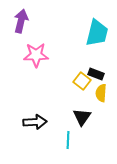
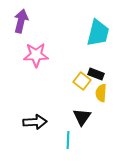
cyan trapezoid: moved 1 px right
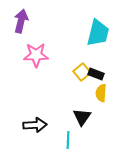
yellow square: moved 9 px up; rotated 12 degrees clockwise
black arrow: moved 3 px down
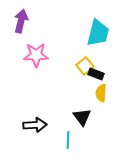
yellow square: moved 3 px right, 6 px up
black triangle: rotated 12 degrees counterclockwise
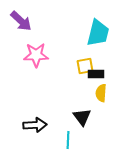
purple arrow: rotated 120 degrees clockwise
yellow square: rotated 30 degrees clockwise
black rectangle: rotated 21 degrees counterclockwise
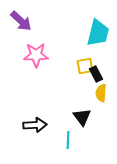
black rectangle: rotated 63 degrees clockwise
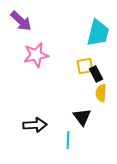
pink star: rotated 10 degrees counterclockwise
